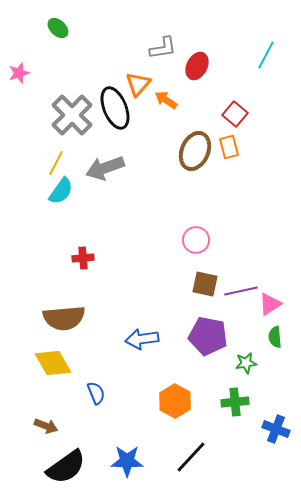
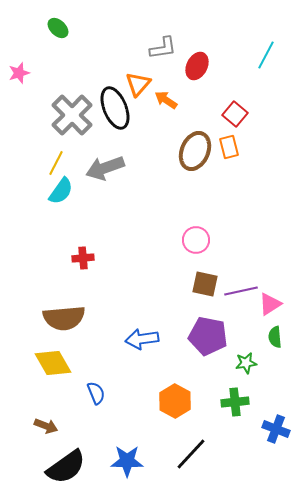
black line: moved 3 px up
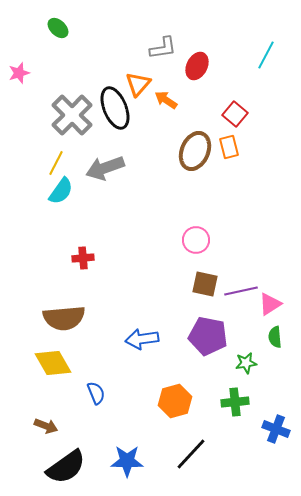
orange hexagon: rotated 16 degrees clockwise
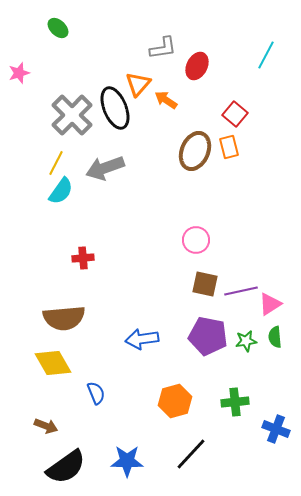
green star: moved 22 px up
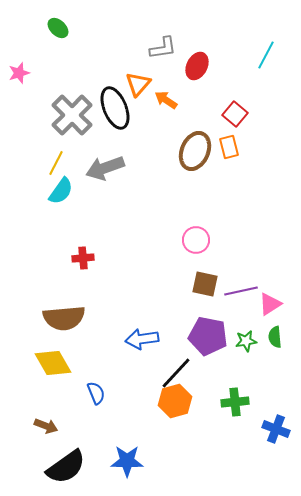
black line: moved 15 px left, 81 px up
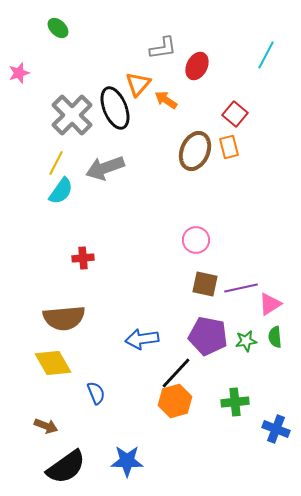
purple line: moved 3 px up
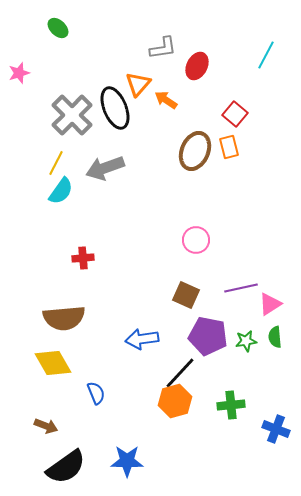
brown square: moved 19 px left, 11 px down; rotated 12 degrees clockwise
black line: moved 4 px right
green cross: moved 4 px left, 3 px down
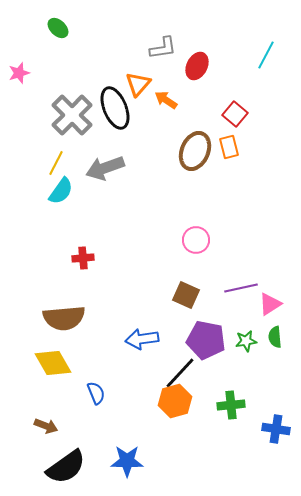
purple pentagon: moved 2 px left, 4 px down
blue cross: rotated 12 degrees counterclockwise
